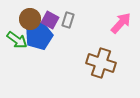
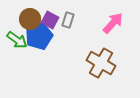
pink arrow: moved 8 px left
brown cross: rotated 12 degrees clockwise
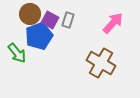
brown circle: moved 5 px up
green arrow: moved 13 px down; rotated 15 degrees clockwise
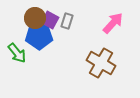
brown circle: moved 5 px right, 4 px down
gray rectangle: moved 1 px left, 1 px down
blue pentagon: rotated 20 degrees clockwise
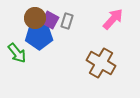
pink arrow: moved 4 px up
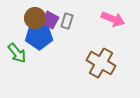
pink arrow: rotated 70 degrees clockwise
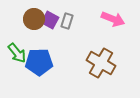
brown circle: moved 1 px left, 1 px down
blue pentagon: moved 26 px down
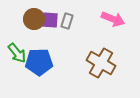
purple square: rotated 24 degrees counterclockwise
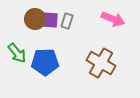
brown circle: moved 1 px right
blue pentagon: moved 6 px right
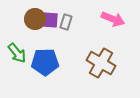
gray rectangle: moved 1 px left, 1 px down
